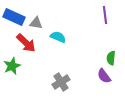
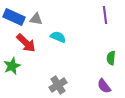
gray triangle: moved 4 px up
purple semicircle: moved 10 px down
gray cross: moved 3 px left, 3 px down
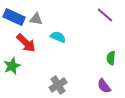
purple line: rotated 42 degrees counterclockwise
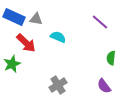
purple line: moved 5 px left, 7 px down
green star: moved 2 px up
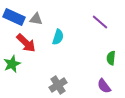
cyan semicircle: rotated 84 degrees clockwise
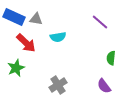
cyan semicircle: rotated 63 degrees clockwise
green star: moved 4 px right, 4 px down
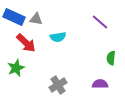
purple semicircle: moved 4 px left, 2 px up; rotated 126 degrees clockwise
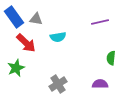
blue rectangle: rotated 30 degrees clockwise
purple line: rotated 54 degrees counterclockwise
gray cross: moved 1 px up
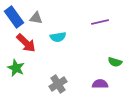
gray triangle: moved 1 px up
green semicircle: moved 4 px right, 4 px down; rotated 80 degrees counterclockwise
green star: rotated 24 degrees counterclockwise
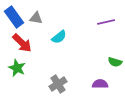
purple line: moved 6 px right
cyan semicircle: moved 1 px right; rotated 28 degrees counterclockwise
red arrow: moved 4 px left
green star: moved 1 px right
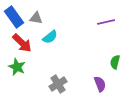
cyan semicircle: moved 9 px left
green semicircle: rotated 88 degrees clockwise
green star: moved 1 px up
purple semicircle: rotated 70 degrees clockwise
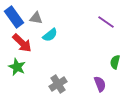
purple line: rotated 48 degrees clockwise
cyan semicircle: moved 2 px up
